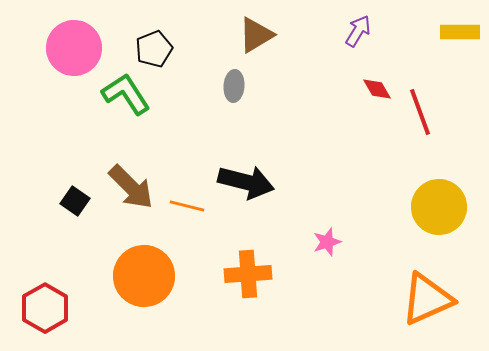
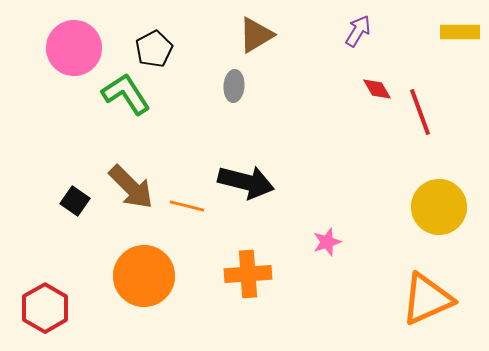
black pentagon: rotated 6 degrees counterclockwise
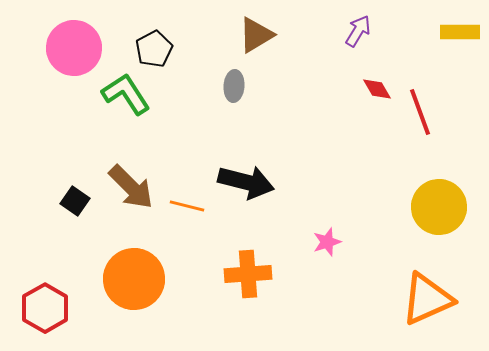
orange circle: moved 10 px left, 3 px down
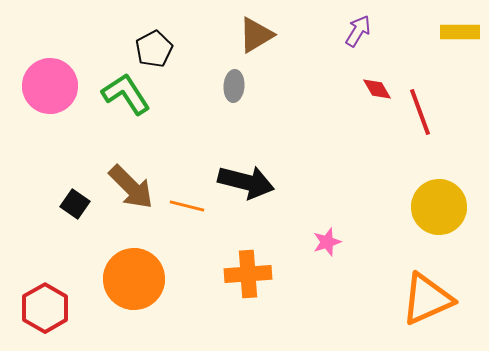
pink circle: moved 24 px left, 38 px down
black square: moved 3 px down
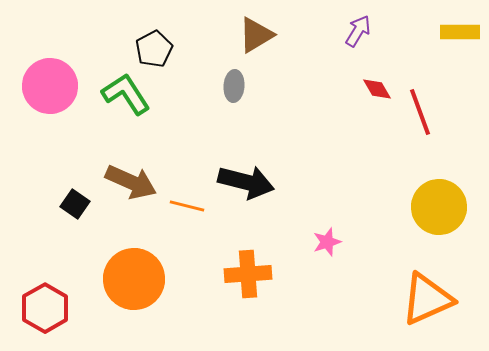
brown arrow: moved 5 px up; rotated 21 degrees counterclockwise
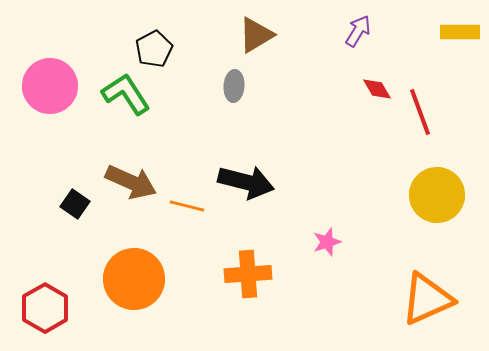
yellow circle: moved 2 px left, 12 px up
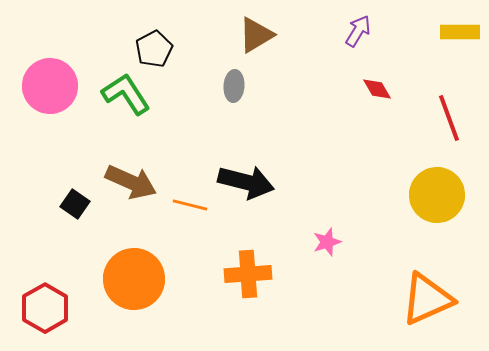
red line: moved 29 px right, 6 px down
orange line: moved 3 px right, 1 px up
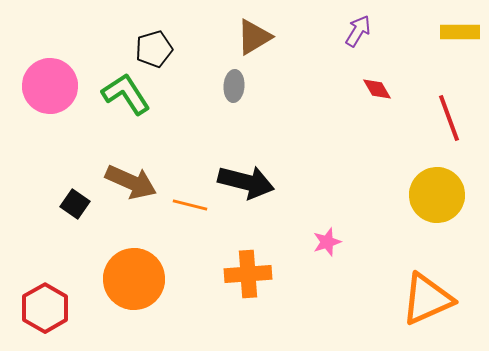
brown triangle: moved 2 px left, 2 px down
black pentagon: rotated 12 degrees clockwise
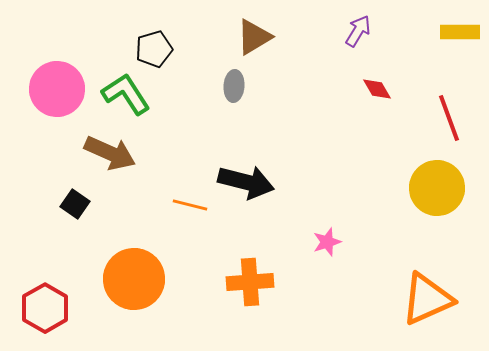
pink circle: moved 7 px right, 3 px down
brown arrow: moved 21 px left, 29 px up
yellow circle: moved 7 px up
orange cross: moved 2 px right, 8 px down
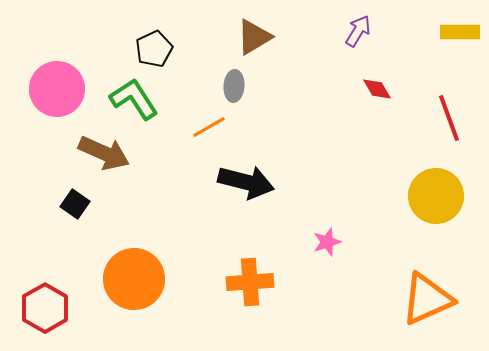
black pentagon: rotated 9 degrees counterclockwise
green L-shape: moved 8 px right, 5 px down
brown arrow: moved 6 px left
yellow circle: moved 1 px left, 8 px down
orange line: moved 19 px right, 78 px up; rotated 44 degrees counterclockwise
